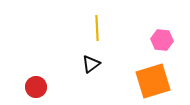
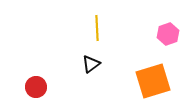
pink hexagon: moved 6 px right, 6 px up; rotated 25 degrees counterclockwise
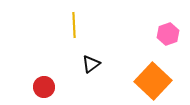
yellow line: moved 23 px left, 3 px up
orange square: rotated 30 degrees counterclockwise
red circle: moved 8 px right
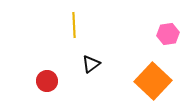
pink hexagon: rotated 10 degrees clockwise
red circle: moved 3 px right, 6 px up
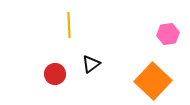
yellow line: moved 5 px left
red circle: moved 8 px right, 7 px up
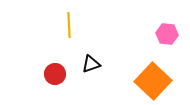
pink hexagon: moved 1 px left; rotated 15 degrees clockwise
black triangle: rotated 18 degrees clockwise
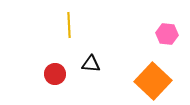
black triangle: rotated 24 degrees clockwise
